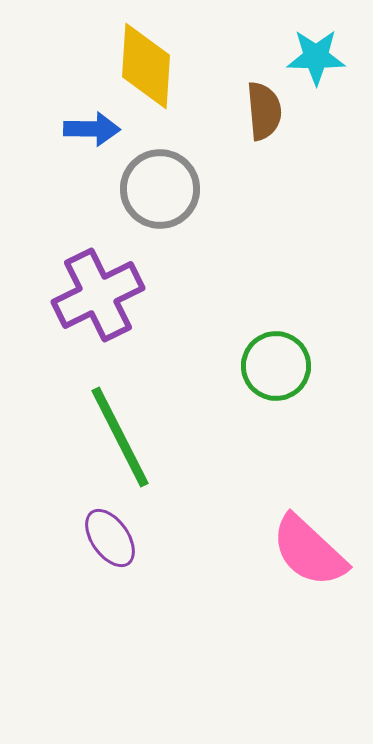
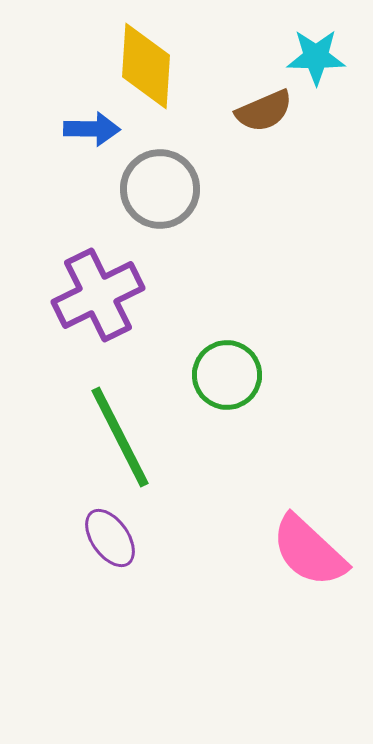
brown semicircle: rotated 72 degrees clockwise
green circle: moved 49 px left, 9 px down
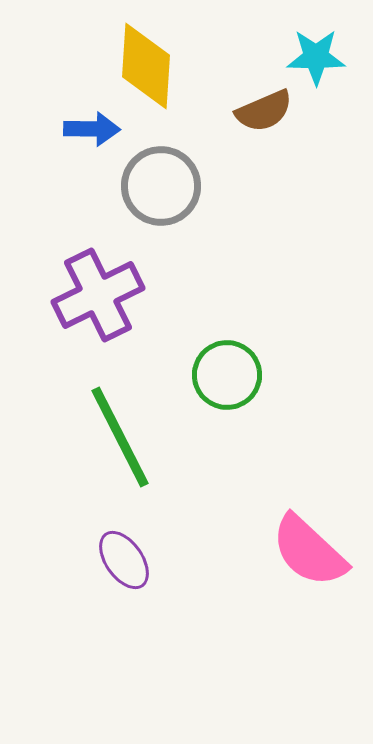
gray circle: moved 1 px right, 3 px up
purple ellipse: moved 14 px right, 22 px down
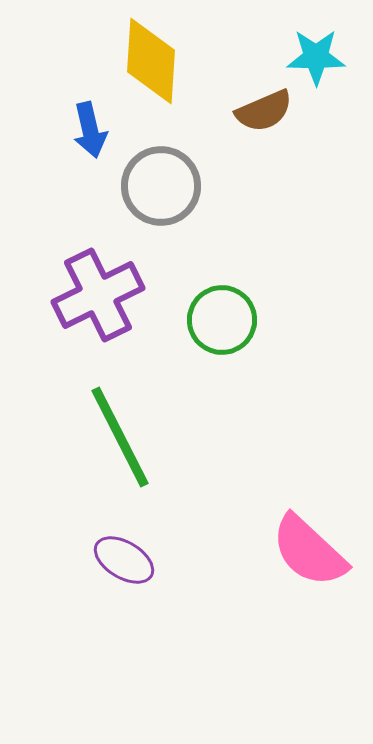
yellow diamond: moved 5 px right, 5 px up
blue arrow: moved 2 px left, 1 px down; rotated 76 degrees clockwise
green circle: moved 5 px left, 55 px up
purple ellipse: rotated 24 degrees counterclockwise
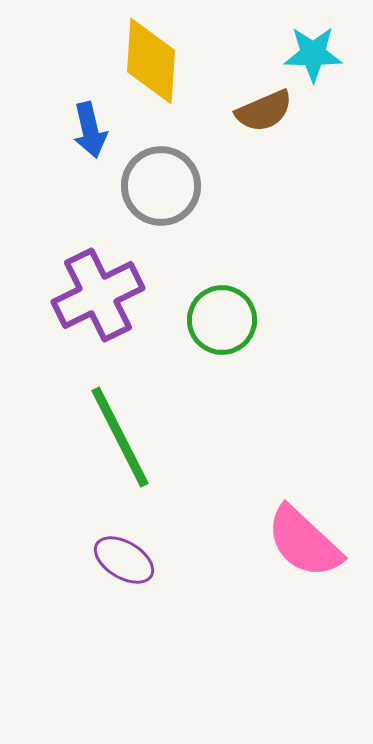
cyan star: moved 3 px left, 3 px up
pink semicircle: moved 5 px left, 9 px up
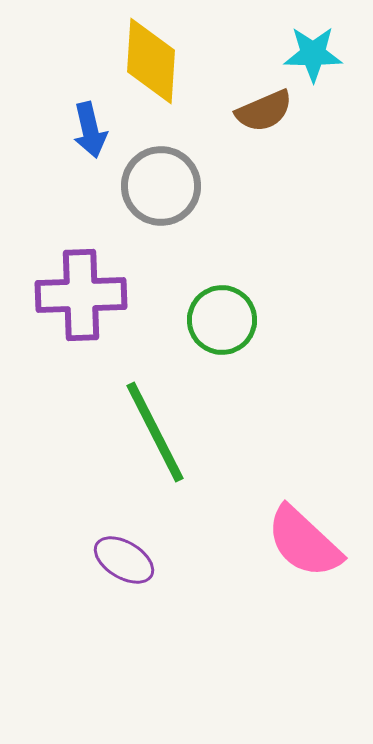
purple cross: moved 17 px left; rotated 24 degrees clockwise
green line: moved 35 px right, 5 px up
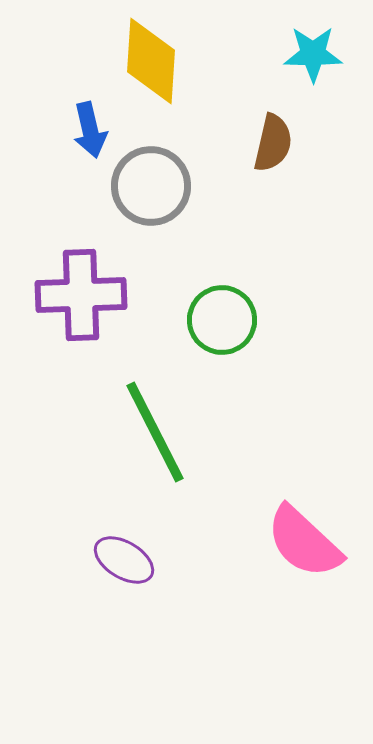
brown semicircle: moved 9 px right, 32 px down; rotated 54 degrees counterclockwise
gray circle: moved 10 px left
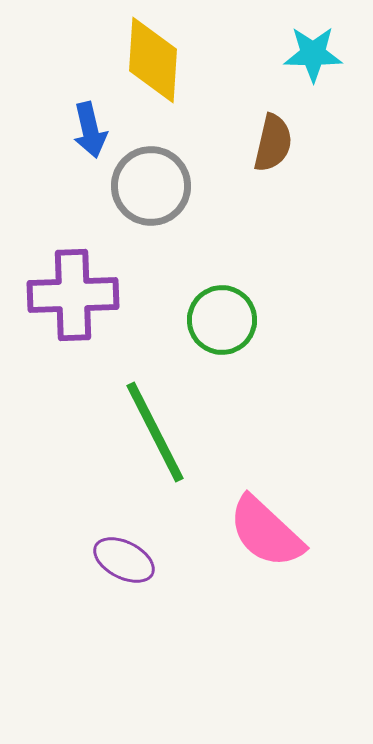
yellow diamond: moved 2 px right, 1 px up
purple cross: moved 8 px left
pink semicircle: moved 38 px left, 10 px up
purple ellipse: rotated 4 degrees counterclockwise
